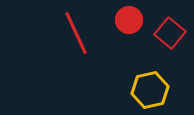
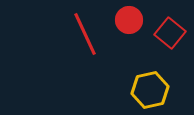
red line: moved 9 px right, 1 px down
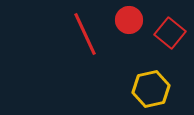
yellow hexagon: moved 1 px right, 1 px up
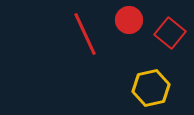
yellow hexagon: moved 1 px up
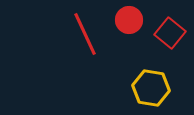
yellow hexagon: rotated 21 degrees clockwise
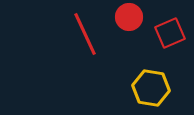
red circle: moved 3 px up
red square: rotated 28 degrees clockwise
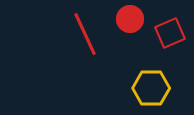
red circle: moved 1 px right, 2 px down
yellow hexagon: rotated 9 degrees counterclockwise
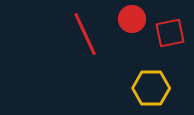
red circle: moved 2 px right
red square: rotated 12 degrees clockwise
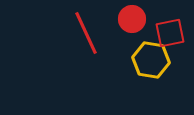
red line: moved 1 px right, 1 px up
yellow hexagon: moved 28 px up; rotated 9 degrees clockwise
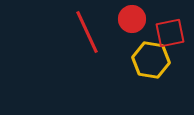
red line: moved 1 px right, 1 px up
